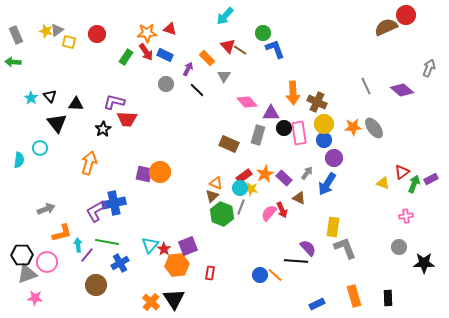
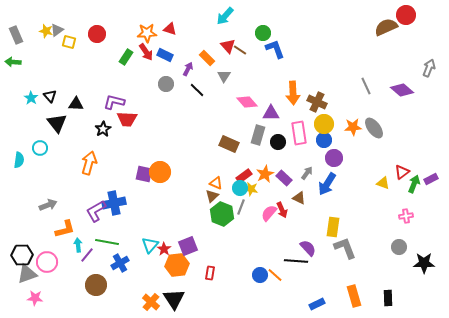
black circle at (284, 128): moved 6 px left, 14 px down
gray arrow at (46, 209): moved 2 px right, 4 px up
orange L-shape at (62, 233): moved 3 px right, 4 px up
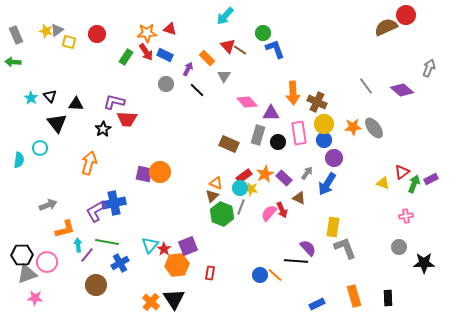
gray line at (366, 86): rotated 12 degrees counterclockwise
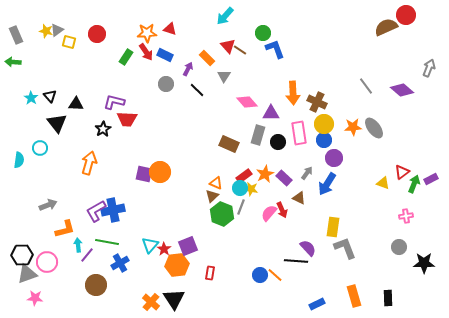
blue cross at (114, 203): moved 1 px left, 7 px down
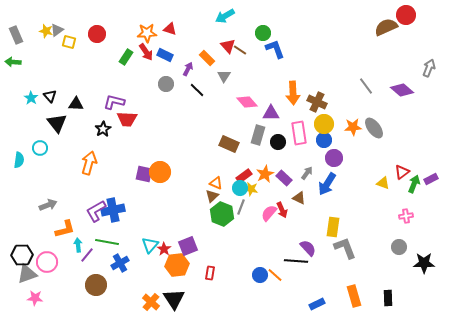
cyan arrow at (225, 16): rotated 18 degrees clockwise
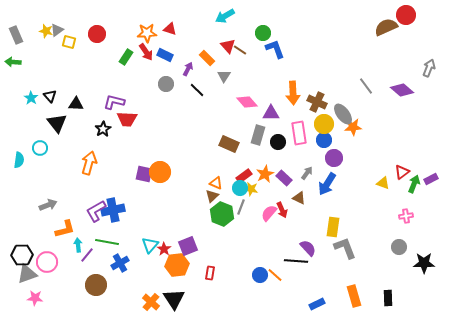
gray ellipse at (374, 128): moved 31 px left, 14 px up
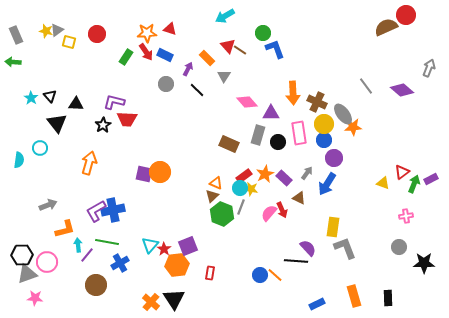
black star at (103, 129): moved 4 px up
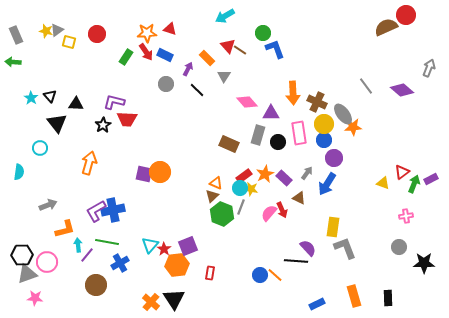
cyan semicircle at (19, 160): moved 12 px down
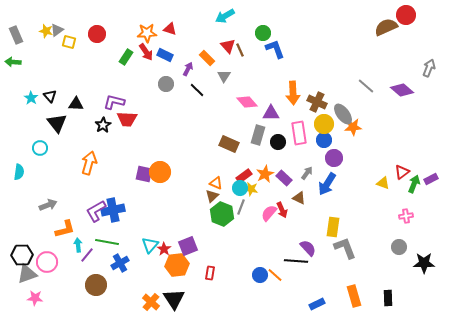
brown line at (240, 50): rotated 32 degrees clockwise
gray line at (366, 86): rotated 12 degrees counterclockwise
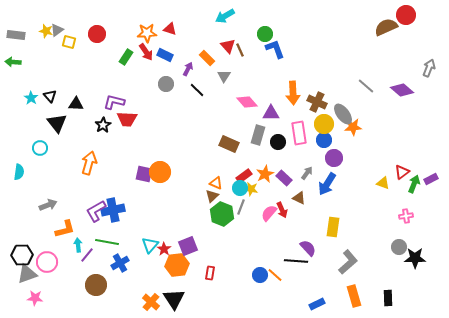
green circle at (263, 33): moved 2 px right, 1 px down
gray rectangle at (16, 35): rotated 60 degrees counterclockwise
gray L-shape at (345, 248): moved 3 px right, 14 px down; rotated 70 degrees clockwise
black star at (424, 263): moved 9 px left, 5 px up
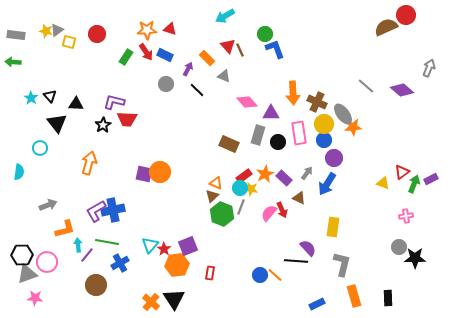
orange star at (147, 33): moved 3 px up
gray triangle at (224, 76): rotated 40 degrees counterclockwise
gray L-shape at (348, 262): moved 6 px left, 2 px down; rotated 35 degrees counterclockwise
